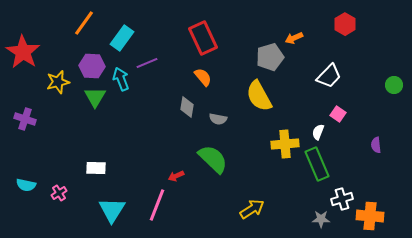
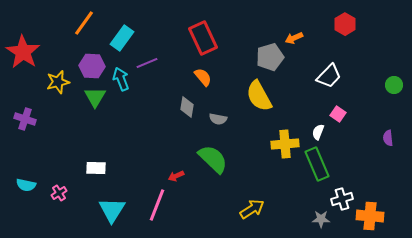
purple semicircle: moved 12 px right, 7 px up
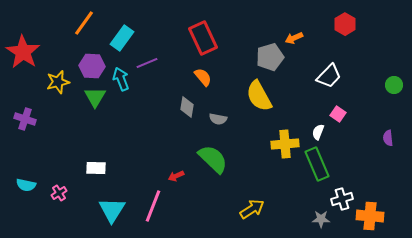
pink line: moved 4 px left, 1 px down
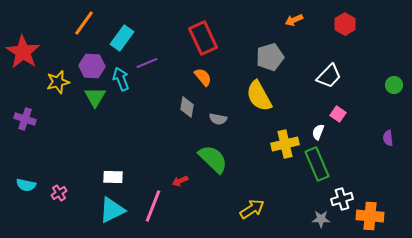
orange arrow: moved 18 px up
yellow cross: rotated 8 degrees counterclockwise
white rectangle: moved 17 px right, 9 px down
red arrow: moved 4 px right, 5 px down
cyan triangle: rotated 32 degrees clockwise
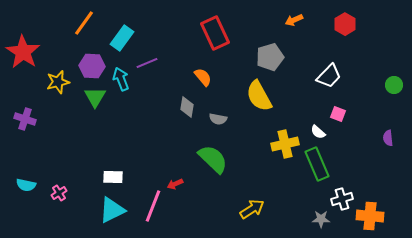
red rectangle: moved 12 px right, 5 px up
pink square: rotated 14 degrees counterclockwise
white semicircle: rotated 70 degrees counterclockwise
red arrow: moved 5 px left, 3 px down
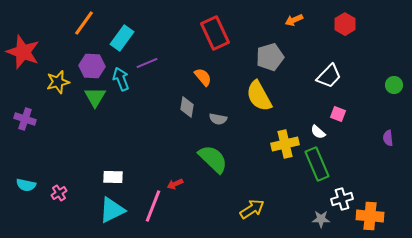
red star: rotated 12 degrees counterclockwise
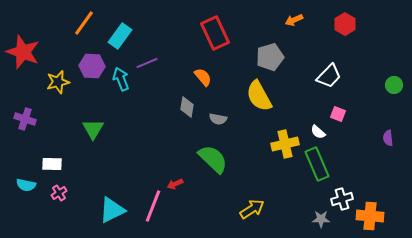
cyan rectangle: moved 2 px left, 2 px up
green triangle: moved 2 px left, 32 px down
white rectangle: moved 61 px left, 13 px up
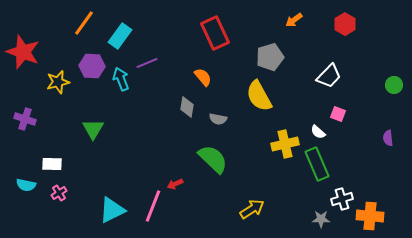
orange arrow: rotated 12 degrees counterclockwise
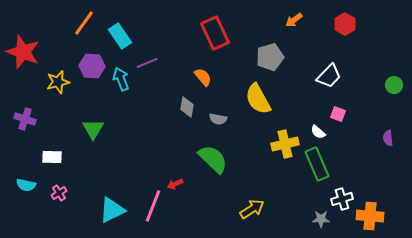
cyan rectangle: rotated 70 degrees counterclockwise
yellow semicircle: moved 1 px left, 3 px down
white rectangle: moved 7 px up
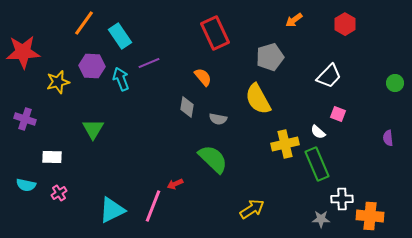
red star: rotated 24 degrees counterclockwise
purple line: moved 2 px right
green circle: moved 1 px right, 2 px up
white cross: rotated 15 degrees clockwise
